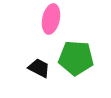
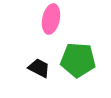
green pentagon: moved 2 px right, 2 px down
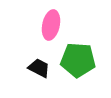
pink ellipse: moved 6 px down
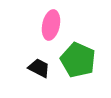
green pentagon: rotated 20 degrees clockwise
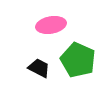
pink ellipse: rotated 68 degrees clockwise
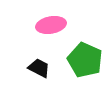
green pentagon: moved 7 px right
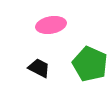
green pentagon: moved 5 px right, 4 px down
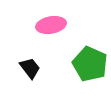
black trapezoid: moved 9 px left; rotated 25 degrees clockwise
